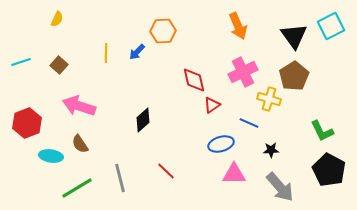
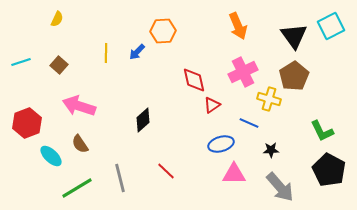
cyan ellipse: rotated 35 degrees clockwise
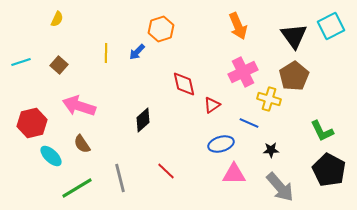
orange hexagon: moved 2 px left, 2 px up; rotated 15 degrees counterclockwise
red diamond: moved 10 px left, 4 px down
red hexagon: moved 5 px right; rotated 8 degrees clockwise
brown semicircle: moved 2 px right
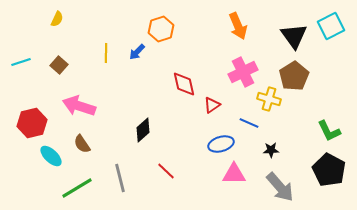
black diamond: moved 10 px down
green L-shape: moved 7 px right
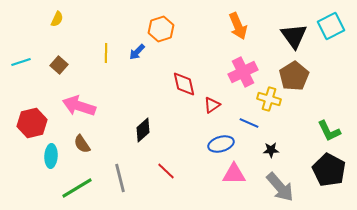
cyan ellipse: rotated 50 degrees clockwise
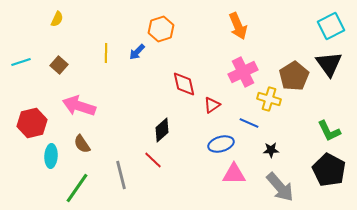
black triangle: moved 35 px right, 28 px down
black diamond: moved 19 px right
red line: moved 13 px left, 11 px up
gray line: moved 1 px right, 3 px up
green line: rotated 24 degrees counterclockwise
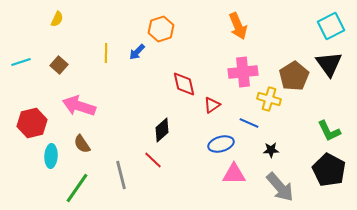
pink cross: rotated 20 degrees clockwise
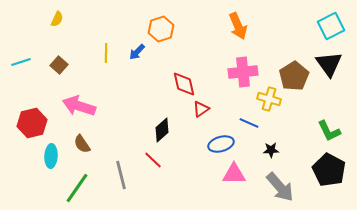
red triangle: moved 11 px left, 4 px down
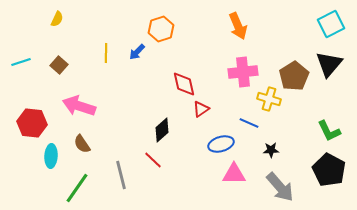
cyan square: moved 2 px up
black triangle: rotated 16 degrees clockwise
red hexagon: rotated 20 degrees clockwise
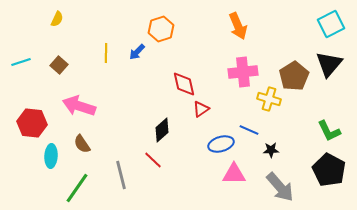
blue line: moved 7 px down
